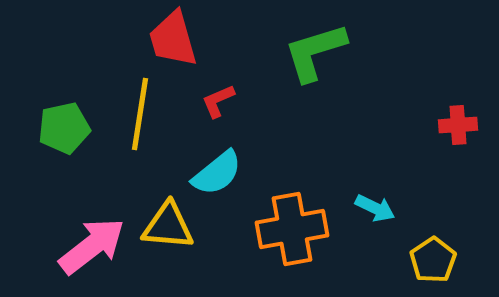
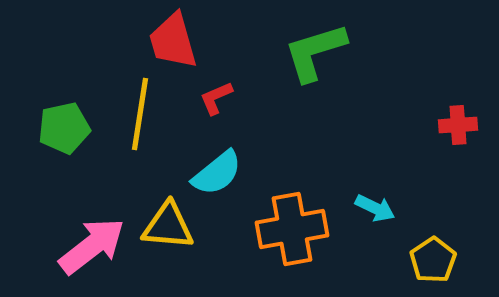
red trapezoid: moved 2 px down
red L-shape: moved 2 px left, 3 px up
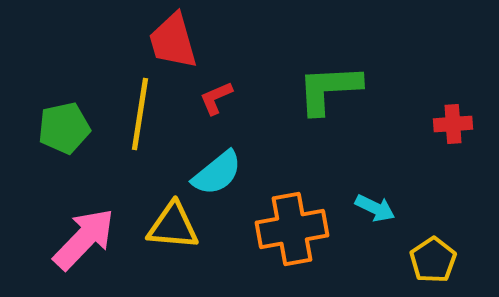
green L-shape: moved 14 px right, 37 px down; rotated 14 degrees clockwise
red cross: moved 5 px left, 1 px up
yellow triangle: moved 5 px right
pink arrow: moved 8 px left, 7 px up; rotated 8 degrees counterclockwise
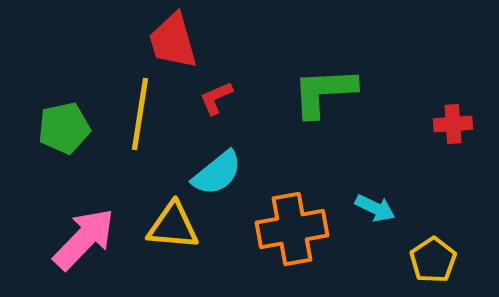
green L-shape: moved 5 px left, 3 px down
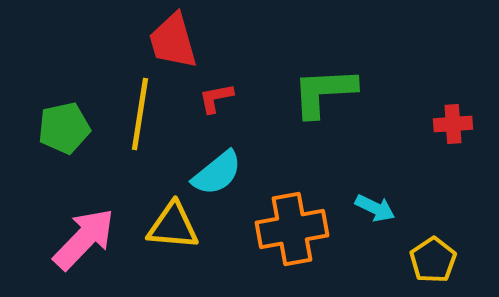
red L-shape: rotated 12 degrees clockwise
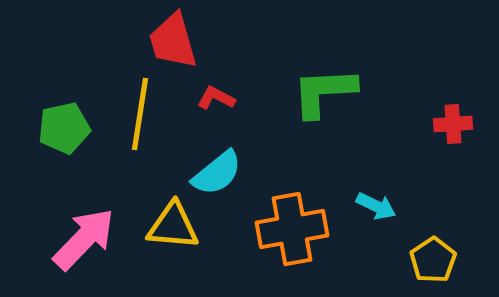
red L-shape: rotated 39 degrees clockwise
cyan arrow: moved 1 px right, 2 px up
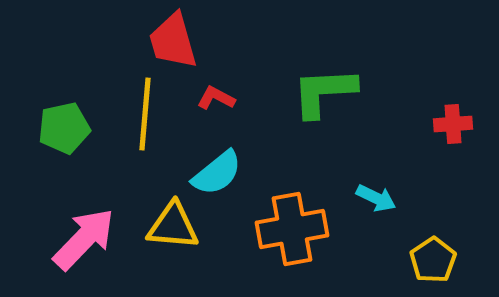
yellow line: moved 5 px right; rotated 4 degrees counterclockwise
cyan arrow: moved 8 px up
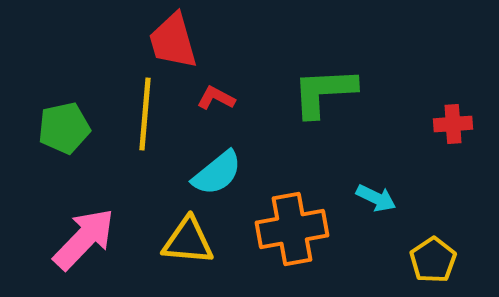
yellow triangle: moved 15 px right, 15 px down
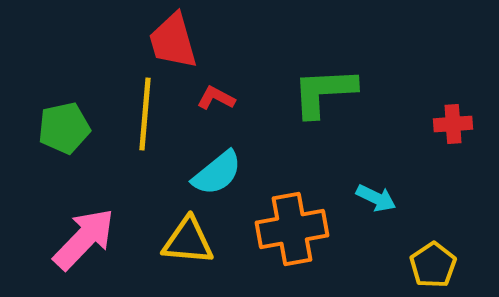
yellow pentagon: moved 5 px down
